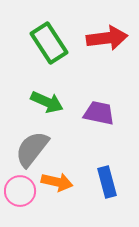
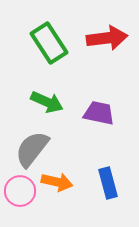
blue rectangle: moved 1 px right, 1 px down
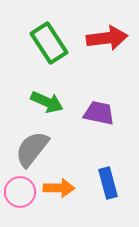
orange arrow: moved 2 px right, 6 px down; rotated 12 degrees counterclockwise
pink circle: moved 1 px down
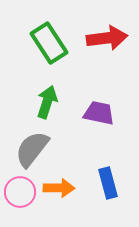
green arrow: rotated 96 degrees counterclockwise
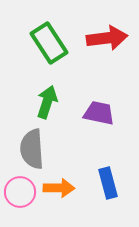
gray semicircle: rotated 42 degrees counterclockwise
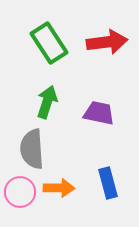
red arrow: moved 4 px down
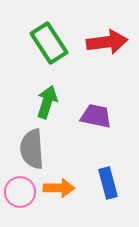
purple trapezoid: moved 3 px left, 3 px down
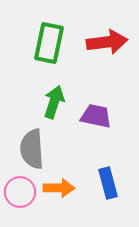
green rectangle: rotated 45 degrees clockwise
green arrow: moved 7 px right
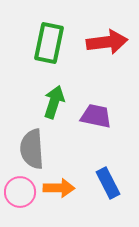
blue rectangle: rotated 12 degrees counterclockwise
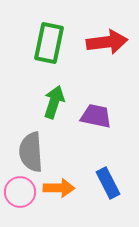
gray semicircle: moved 1 px left, 3 px down
